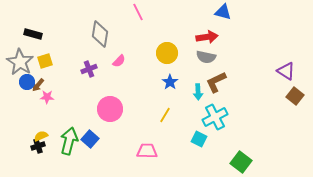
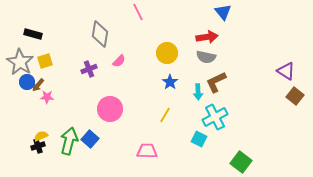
blue triangle: rotated 36 degrees clockwise
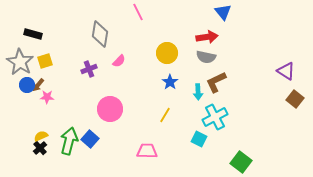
blue circle: moved 3 px down
brown square: moved 3 px down
black cross: moved 2 px right, 2 px down; rotated 24 degrees counterclockwise
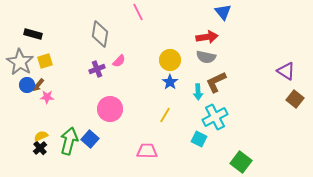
yellow circle: moved 3 px right, 7 px down
purple cross: moved 8 px right
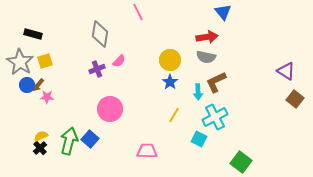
yellow line: moved 9 px right
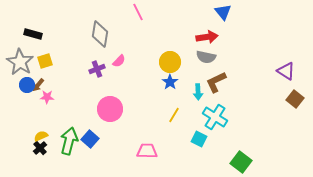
yellow circle: moved 2 px down
cyan cross: rotated 30 degrees counterclockwise
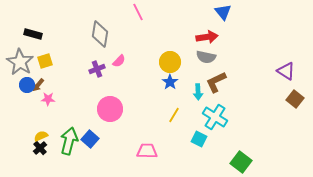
pink star: moved 1 px right, 2 px down
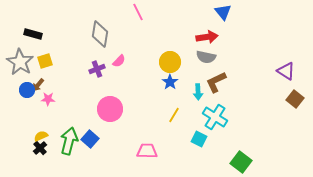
blue circle: moved 5 px down
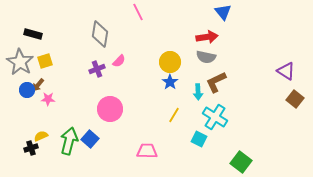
black cross: moved 9 px left; rotated 24 degrees clockwise
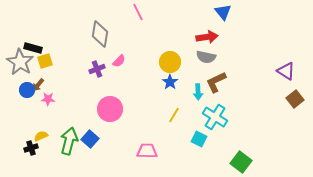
black rectangle: moved 14 px down
brown square: rotated 12 degrees clockwise
